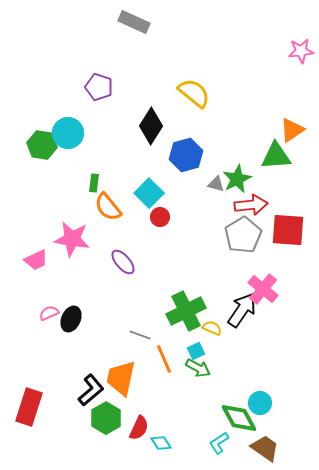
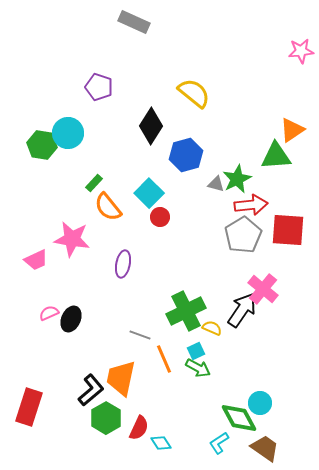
green rectangle at (94, 183): rotated 36 degrees clockwise
purple ellipse at (123, 262): moved 2 px down; rotated 52 degrees clockwise
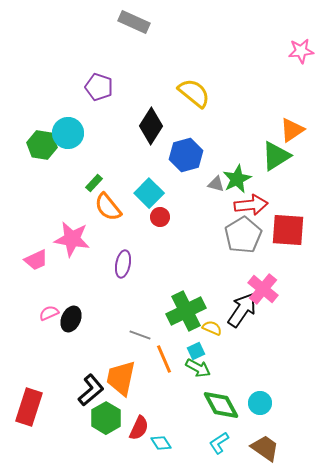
green triangle at (276, 156): rotated 28 degrees counterclockwise
green diamond at (239, 418): moved 18 px left, 13 px up
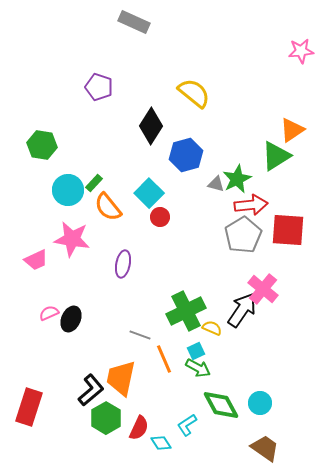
cyan circle at (68, 133): moved 57 px down
cyan L-shape at (219, 443): moved 32 px left, 18 px up
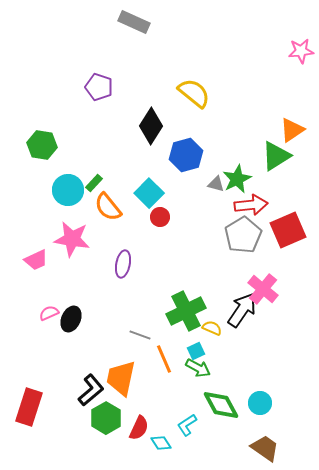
red square at (288, 230): rotated 27 degrees counterclockwise
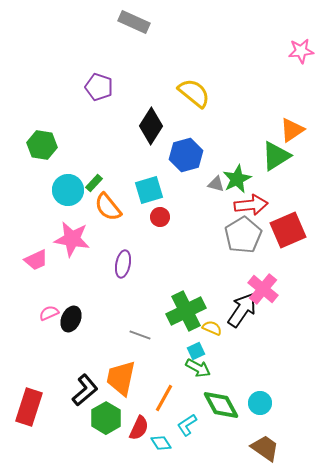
cyan square at (149, 193): moved 3 px up; rotated 28 degrees clockwise
orange line at (164, 359): moved 39 px down; rotated 52 degrees clockwise
black L-shape at (91, 390): moved 6 px left
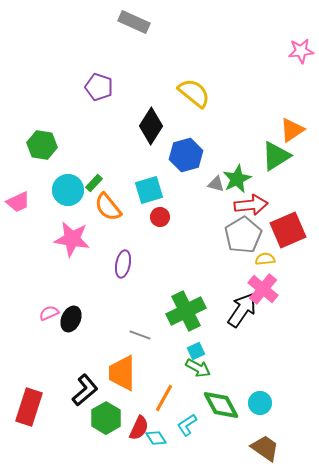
pink trapezoid at (36, 260): moved 18 px left, 58 px up
yellow semicircle at (212, 328): moved 53 px right, 69 px up; rotated 30 degrees counterclockwise
orange trapezoid at (121, 378): moved 1 px right, 5 px up; rotated 12 degrees counterclockwise
cyan diamond at (161, 443): moved 5 px left, 5 px up
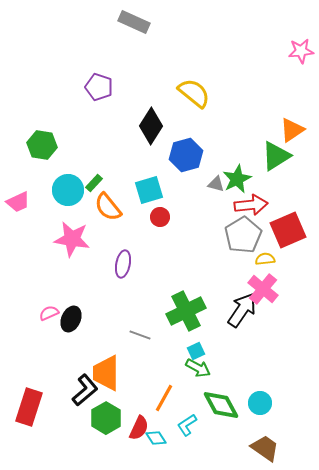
orange trapezoid at (122, 373): moved 16 px left
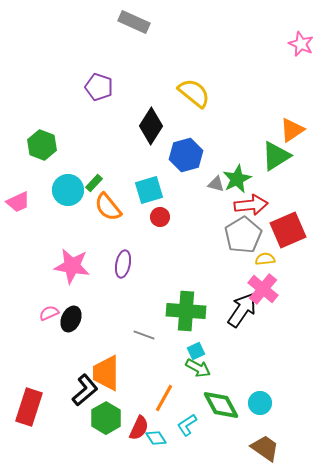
pink star at (301, 51): moved 7 px up; rotated 30 degrees clockwise
green hexagon at (42, 145): rotated 12 degrees clockwise
pink star at (72, 239): moved 27 px down
green cross at (186, 311): rotated 30 degrees clockwise
gray line at (140, 335): moved 4 px right
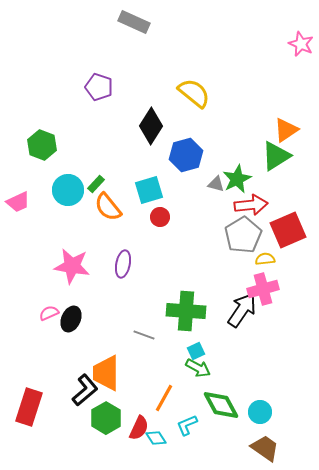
orange triangle at (292, 130): moved 6 px left
green rectangle at (94, 183): moved 2 px right, 1 px down
pink cross at (263, 289): rotated 36 degrees clockwise
cyan circle at (260, 403): moved 9 px down
cyan L-shape at (187, 425): rotated 10 degrees clockwise
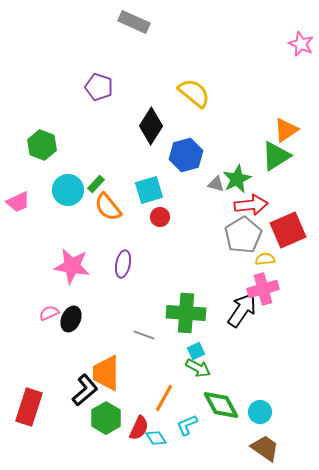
green cross at (186, 311): moved 2 px down
